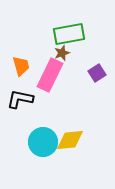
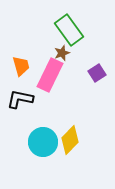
green rectangle: moved 4 px up; rotated 64 degrees clockwise
yellow diamond: rotated 40 degrees counterclockwise
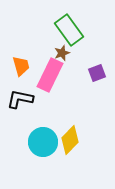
purple square: rotated 12 degrees clockwise
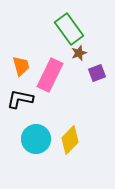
green rectangle: moved 1 px up
brown star: moved 17 px right
cyan circle: moved 7 px left, 3 px up
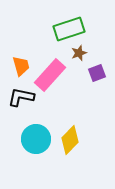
green rectangle: rotated 72 degrees counterclockwise
pink rectangle: rotated 16 degrees clockwise
black L-shape: moved 1 px right, 2 px up
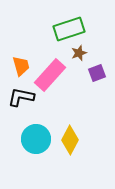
yellow diamond: rotated 16 degrees counterclockwise
